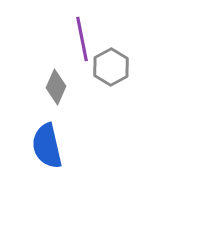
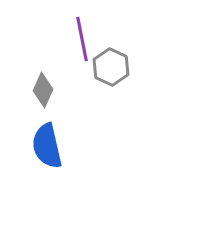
gray hexagon: rotated 6 degrees counterclockwise
gray diamond: moved 13 px left, 3 px down
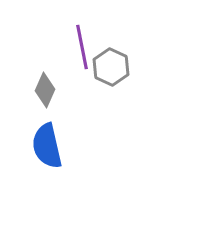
purple line: moved 8 px down
gray diamond: moved 2 px right
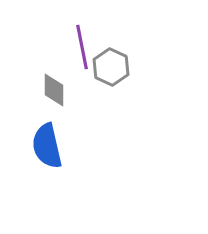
gray diamond: moved 9 px right; rotated 24 degrees counterclockwise
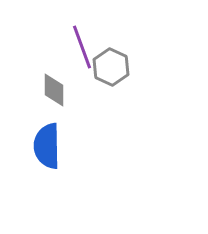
purple line: rotated 9 degrees counterclockwise
blue semicircle: rotated 12 degrees clockwise
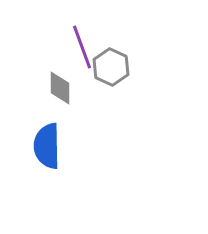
gray diamond: moved 6 px right, 2 px up
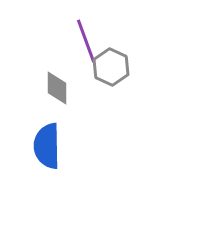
purple line: moved 4 px right, 6 px up
gray diamond: moved 3 px left
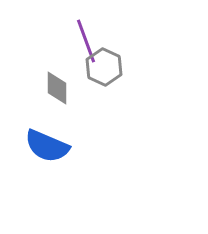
gray hexagon: moved 7 px left
blue semicircle: rotated 66 degrees counterclockwise
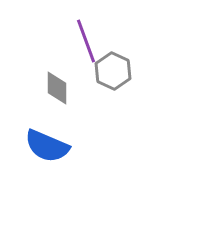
gray hexagon: moved 9 px right, 4 px down
